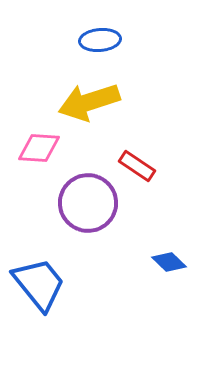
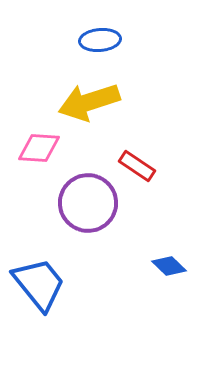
blue diamond: moved 4 px down
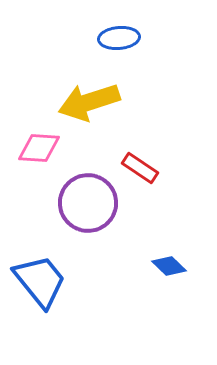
blue ellipse: moved 19 px right, 2 px up
red rectangle: moved 3 px right, 2 px down
blue trapezoid: moved 1 px right, 3 px up
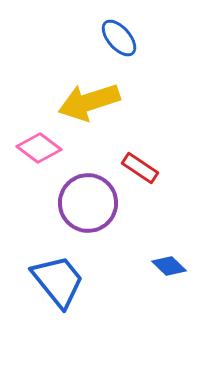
blue ellipse: rotated 54 degrees clockwise
pink diamond: rotated 33 degrees clockwise
blue trapezoid: moved 18 px right
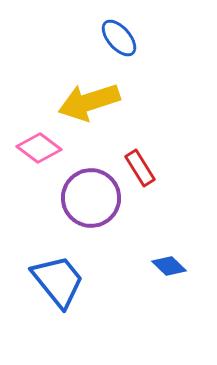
red rectangle: rotated 24 degrees clockwise
purple circle: moved 3 px right, 5 px up
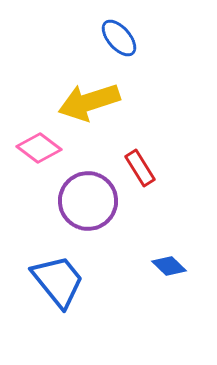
purple circle: moved 3 px left, 3 px down
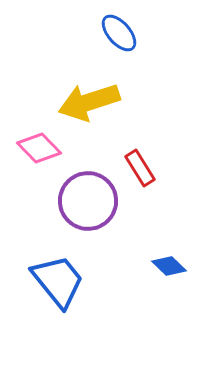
blue ellipse: moved 5 px up
pink diamond: rotated 9 degrees clockwise
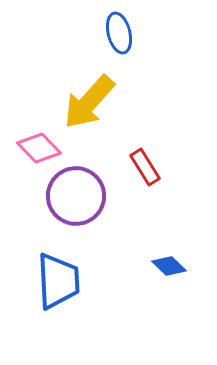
blue ellipse: rotated 27 degrees clockwise
yellow arrow: rotated 30 degrees counterclockwise
red rectangle: moved 5 px right, 1 px up
purple circle: moved 12 px left, 5 px up
blue trapezoid: rotated 36 degrees clockwise
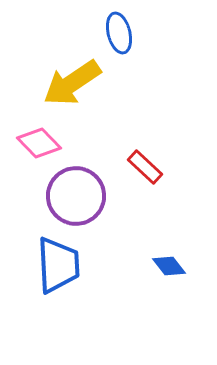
yellow arrow: moved 17 px left, 19 px up; rotated 14 degrees clockwise
pink diamond: moved 5 px up
red rectangle: rotated 15 degrees counterclockwise
blue diamond: rotated 8 degrees clockwise
blue trapezoid: moved 16 px up
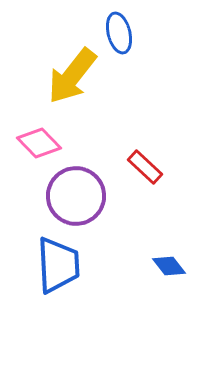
yellow arrow: moved 7 px up; rotated 18 degrees counterclockwise
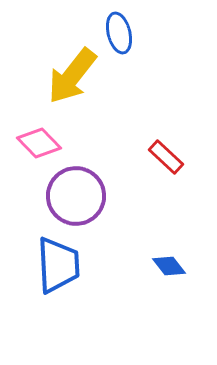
red rectangle: moved 21 px right, 10 px up
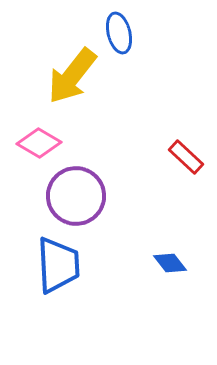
pink diamond: rotated 15 degrees counterclockwise
red rectangle: moved 20 px right
blue diamond: moved 1 px right, 3 px up
